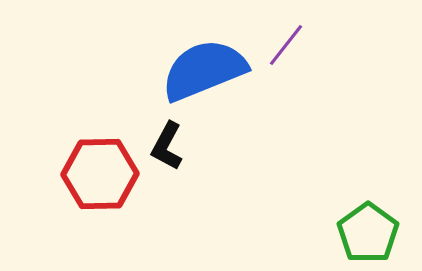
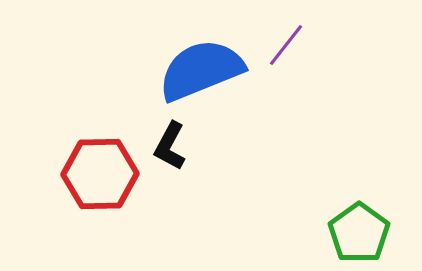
blue semicircle: moved 3 px left
black L-shape: moved 3 px right
green pentagon: moved 9 px left
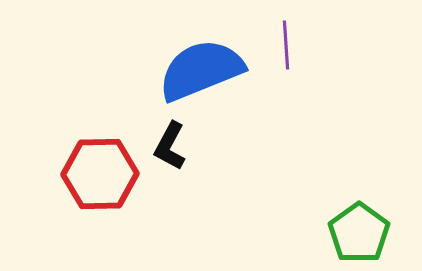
purple line: rotated 42 degrees counterclockwise
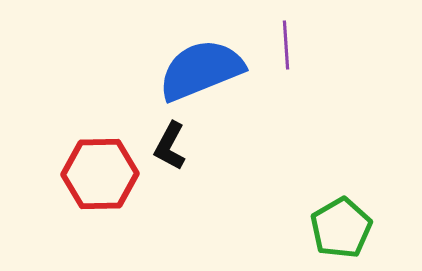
green pentagon: moved 18 px left, 5 px up; rotated 6 degrees clockwise
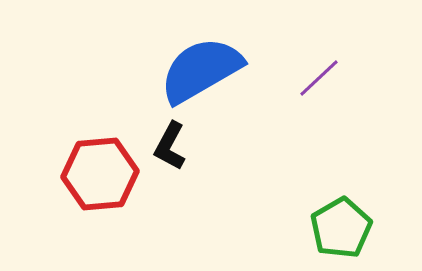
purple line: moved 33 px right, 33 px down; rotated 51 degrees clockwise
blue semicircle: rotated 8 degrees counterclockwise
red hexagon: rotated 4 degrees counterclockwise
